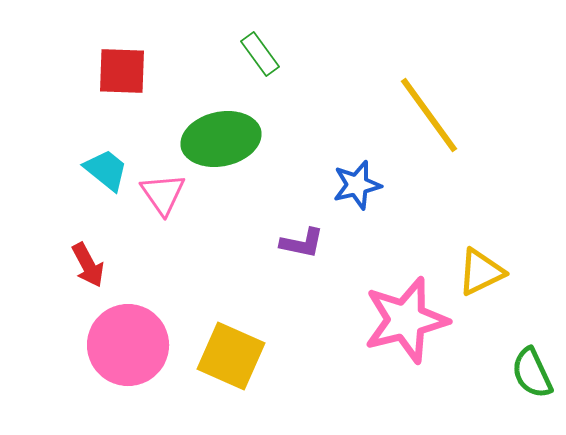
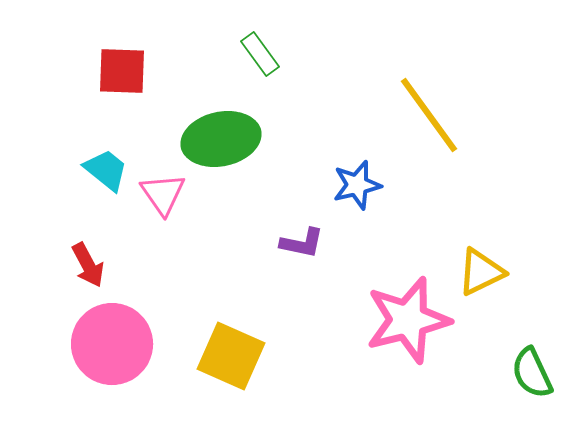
pink star: moved 2 px right
pink circle: moved 16 px left, 1 px up
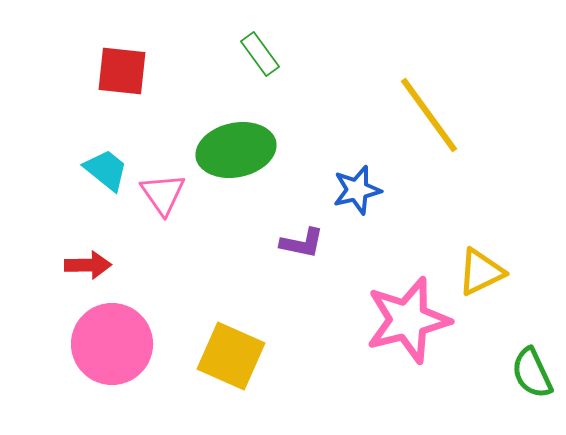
red square: rotated 4 degrees clockwise
green ellipse: moved 15 px right, 11 px down
blue star: moved 5 px down
red arrow: rotated 63 degrees counterclockwise
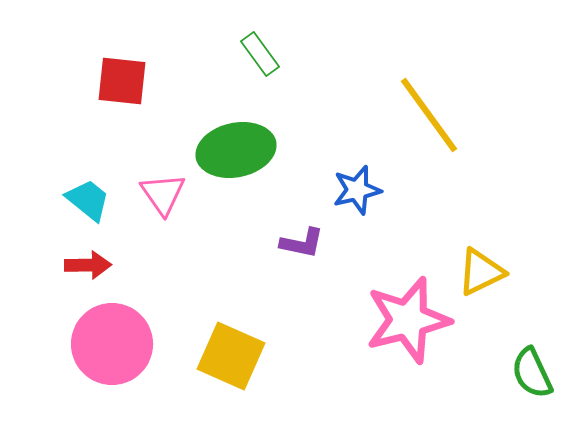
red square: moved 10 px down
cyan trapezoid: moved 18 px left, 30 px down
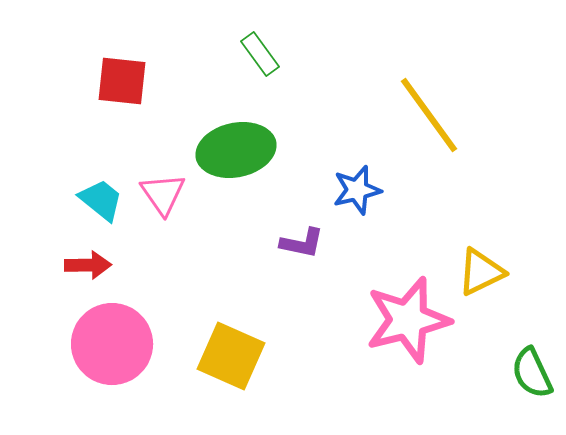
cyan trapezoid: moved 13 px right
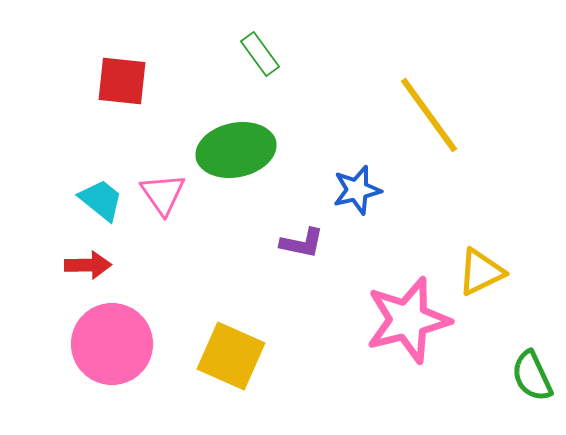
green semicircle: moved 3 px down
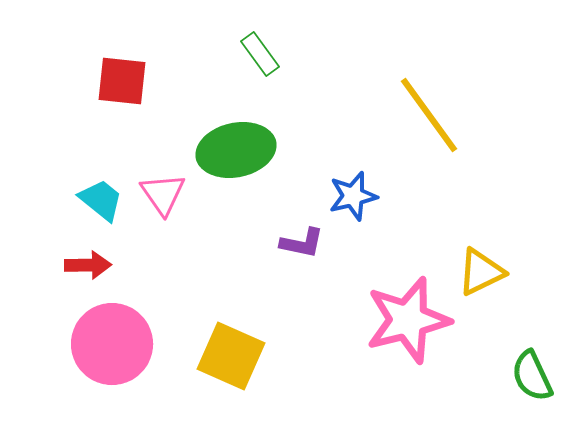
blue star: moved 4 px left, 6 px down
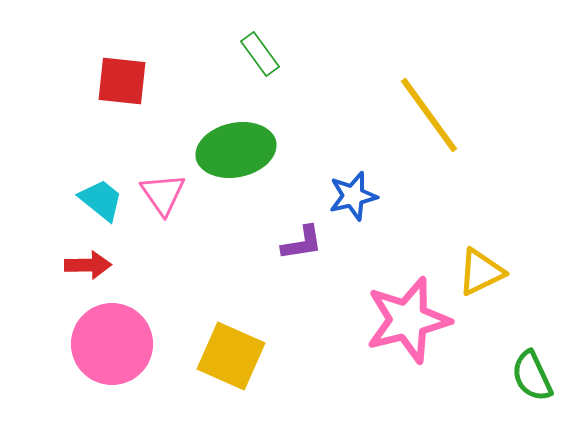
purple L-shape: rotated 21 degrees counterclockwise
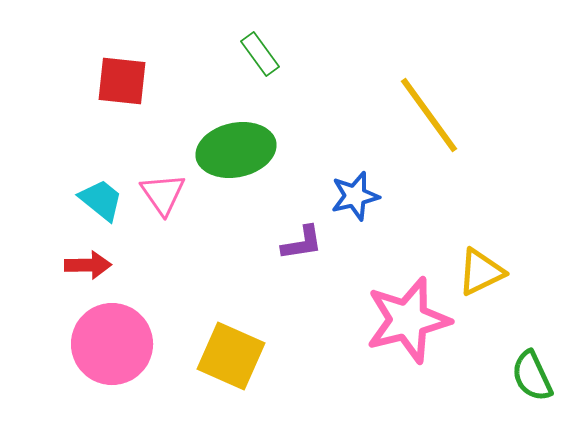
blue star: moved 2 px right
